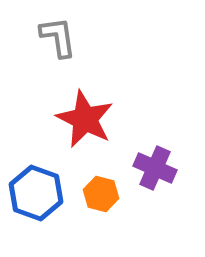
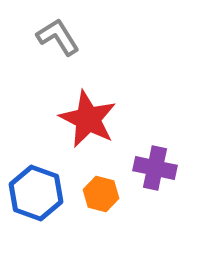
gray L-shape: rotated 24 degrees counterclockwise
red star: moved 3 px right
purple cross: rotated 12 degrees counterclockwise
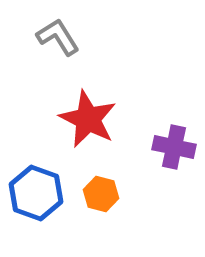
purple cross: moved 19 px right, 21 px up
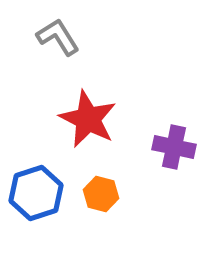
blue hexagon: rotated 22 degrees clockwise
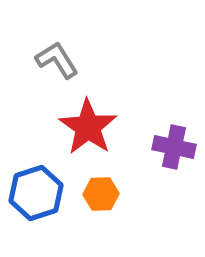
gray L-shape: moved 1 px left, 23 px down
red star: moved 8 px down; rotated 8 degrees clockwise
orange hexagon: rotated 16 degrees counterclockwise
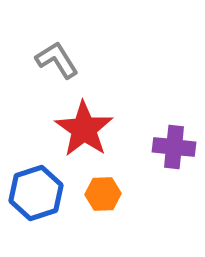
red star: moved 4 px left, 2 px down
purple cross: rotated 6 degrees counterclockwise
orange hexagon: moved 2 px right
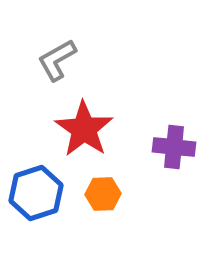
gray L-shape: rotated 87 degrees counterclockwise
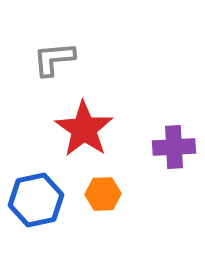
gray L-shape: moved 3 px left, 1 px up; rotated 24 degrees clockwise
purple cross: rotated 9 degrees counterclockwise
blue hexagon: moved 7 px down; rotated 6 degrees clockwise
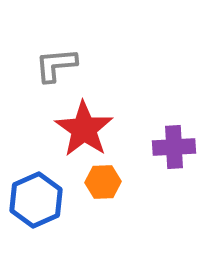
gray L-shape: moved 2 px right, 6 px down
orange hexagon: moved 12 px up
blue hexagon: rotated 12 degrees counterclockwise
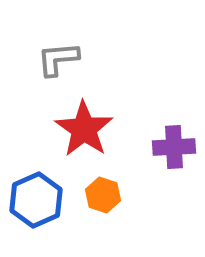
gray L-shape: moved 2 px right, 6 px up
orange hexagon: moved 13 px down; rotated 20 degrees clockwise
